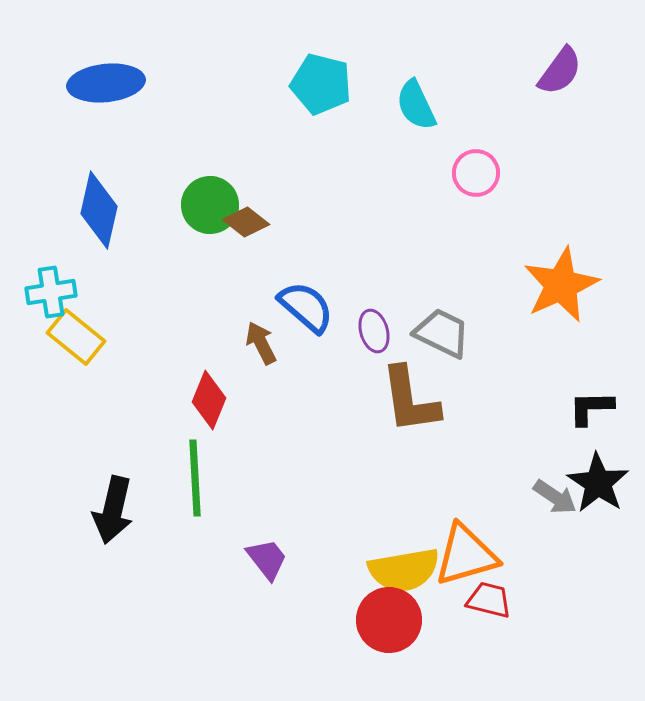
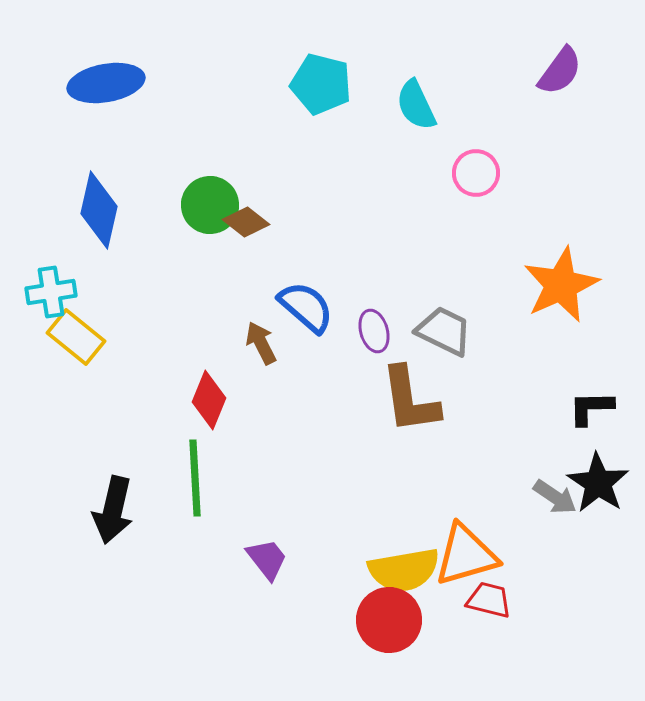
blue ellipse: rotated 4 degrees counterclockwise
gray trapezoid: moved 2 px right, 2 px up
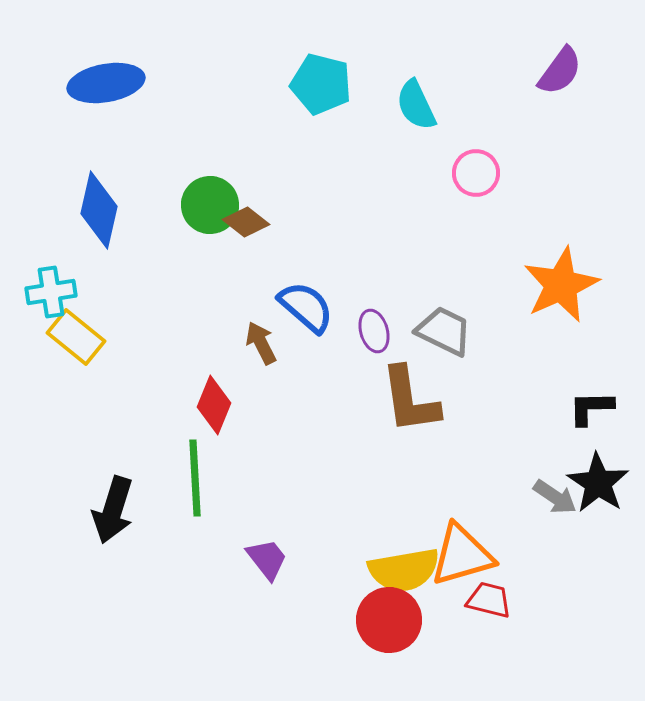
red diamond: moved 5 px right, 5 px down
black arrow: rotated 4 degrees clockwise
orange triangle: moved 4 px left
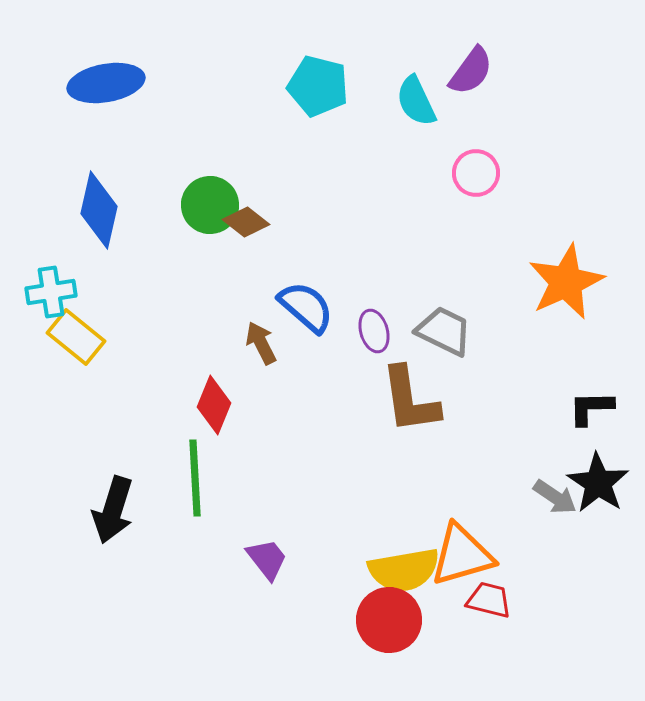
purple semicircle: moved 89 px left
cyan pentagon: moved 3 px left, 2 px down
cyan semicircle: moved 4 px up
orange star: moved 5 px right, 3 px up
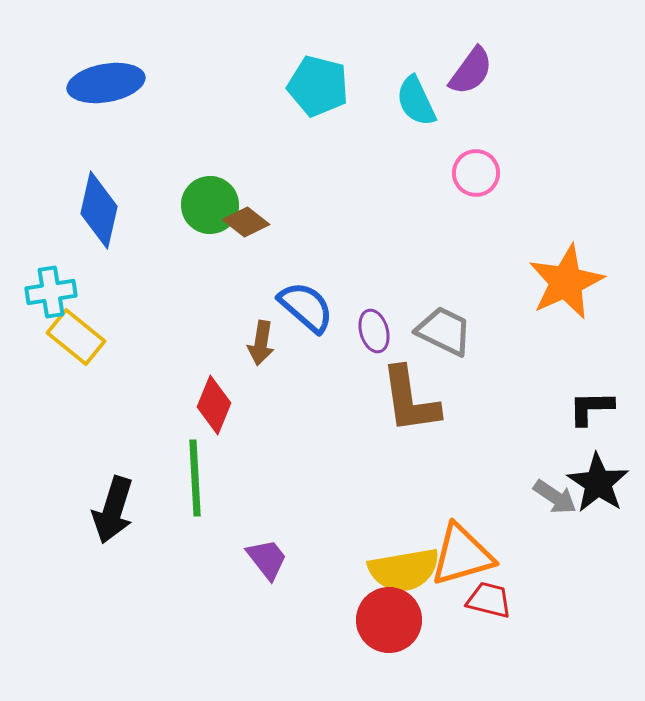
brown arrow: rotated 144 degrees counterclockwise
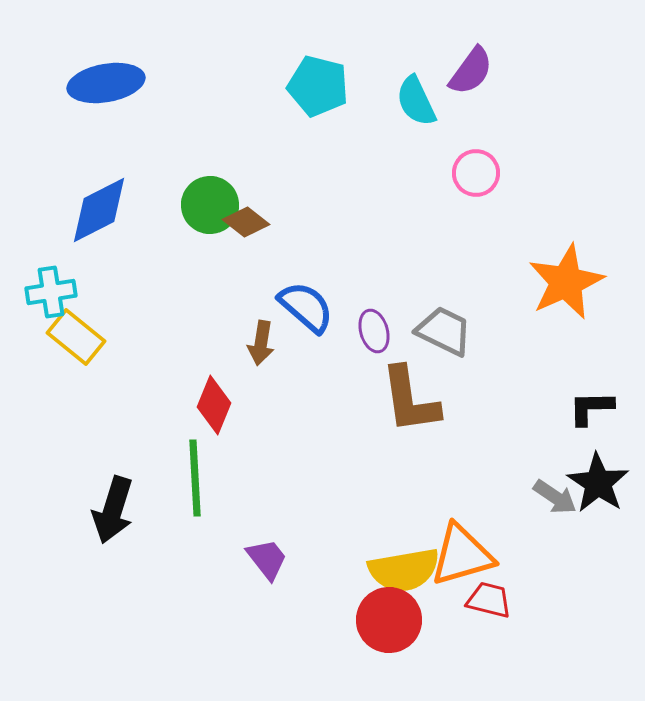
blue diamond: rotated 50 degrees clockwise
